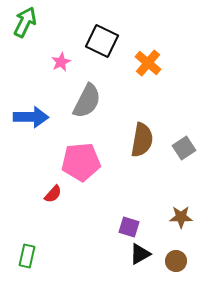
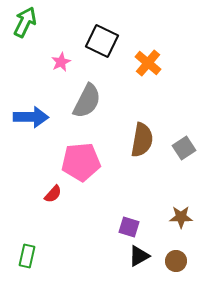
black triangle: moved 1 px left, 2 px down
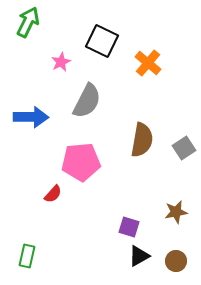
green arrow: moved 3 px right
brown star: moved 5 px left, 5 px up; rotated 10 degrees counterclockwise
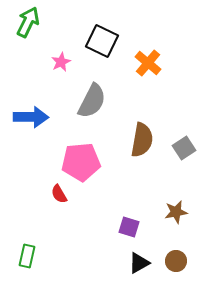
gray semicircle: moved 5 px right
red semicircle: moved 6 px right; rotated 108 degrees clockwise
black triangle: moved 7 px down
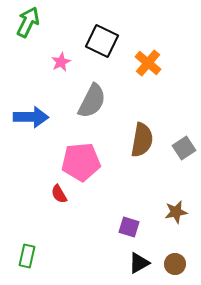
brown circle: moved 1 px left, 3 px down
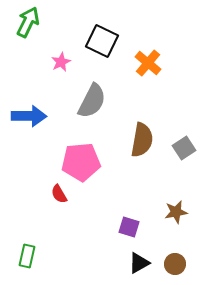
blue arrow: moved 2 px left, 1 px up
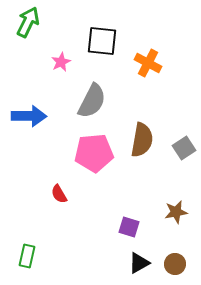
black square: rotated 20 degrees counterclockwise
orange cross: rotated 12 degrees counterclockwise
pink pentagon: moved 13 px right, 9 px up
